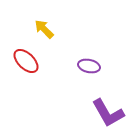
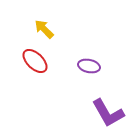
red ellipse: moved 9 px right
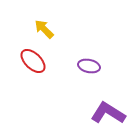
red ellipse: moved 2 px left
purple L-shape: rotated 152 degrees clockwise
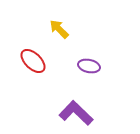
yellow arrow: moved 15 px right
purple L-shape: moved 32 px left; rotated 12 degrees clockwise
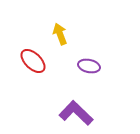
yellow arrow: moved 1 px right, 5 px down; rotated 25 degrees clockwise
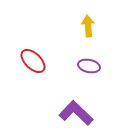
yellow arrow: moved 28 px right, 8 px up; rotated 15 degrees clockwise
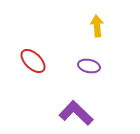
yellow arrow: moved 9 px right
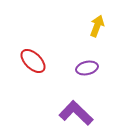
yellow arrow: rotated 25 degrees clockwise
purple ellipse: moved 2 px left, 2 px down; rotated 25 degrees counterclockwise
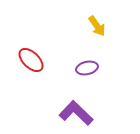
yellow arrow: rotated 125 degrees clockwise
red ellipse: moved 2 px left, 1 px up
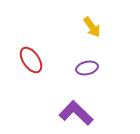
yellow arrow: moved 5 px left, 1 px down
red ellipse: rotated 12 degrees clockwise
